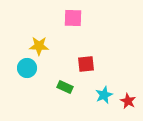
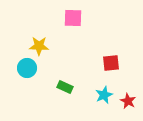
red square: moved 25 px right, 1 px up
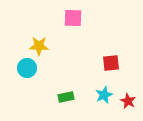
green rectangle: moved 1 px right, 10 px down; rotated 35 degrees counterclockwise
